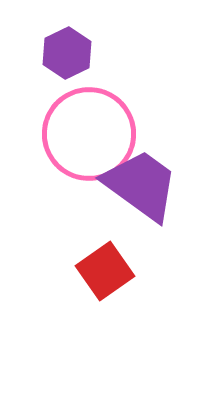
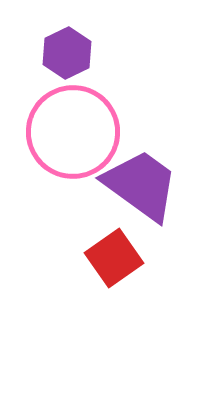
pink circle: moved 16 px left, 2 px up
red square: moved 9 px right, 13 px up
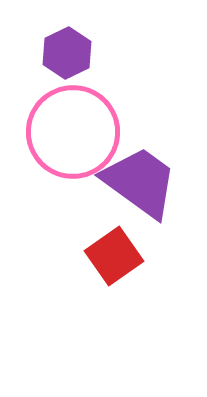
purple trapezoid: moved 1 px left, 3 px up
red square: moved 2 px up
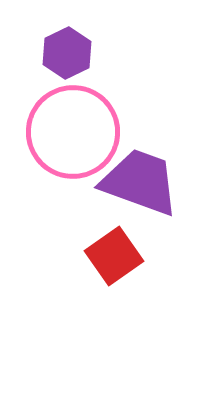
purple trapezoid: rotated 16 degrees counterclockwise
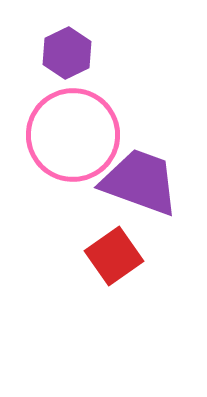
pink circle: moved 3 px down
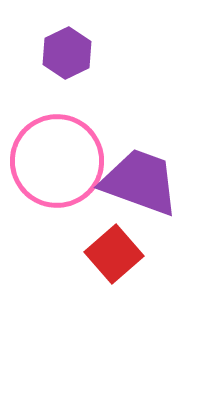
pink circle: moved 16 px left, 26 px down
red square: moved 2 px up; rotated 6 degrees counterclockwise
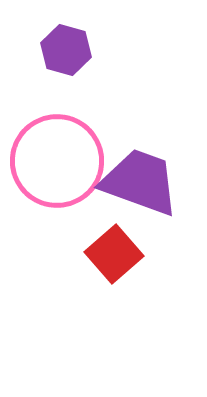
purple hexagon: moved 1 px left, 3 px up; rotated 18 degrees counterclockwise
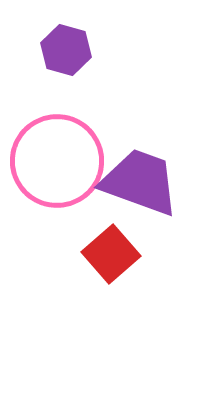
red square: moved 3 px left
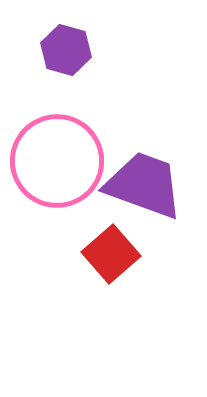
purple trapezoid: moved 4 px right, 3 px down
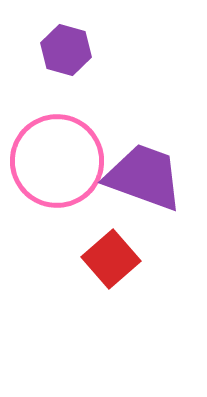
purple trapezoid: moved 8 px up
red square: moved 5 px down
